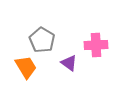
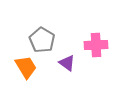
purple triangle: moved 2 px left
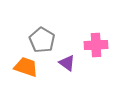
orange trapezoid: rotated 40 degrees counterclockwise
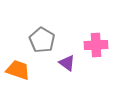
orange trapezoid: moved 8 px left, 3 px down
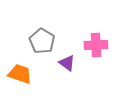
gray pentagon: moved 1 px down
orange trapezoid: moved 2 px right, 4 px down
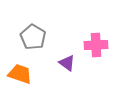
gray pentagon: moved 9 px left, 4 px up
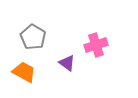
pink cross: rotated 15 degrees counterclockwise
orange trapezoid: moved 4 px right, 2 px up; rotated 10 degrees clockwise
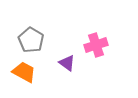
gray pentagon: moved 2 px left, 3 px down
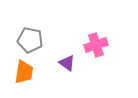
gray pentagon: moved 1 px left; rotated 20 degrees counterclockwise
orange trapezoid: rotated 70 degrees clockwise
